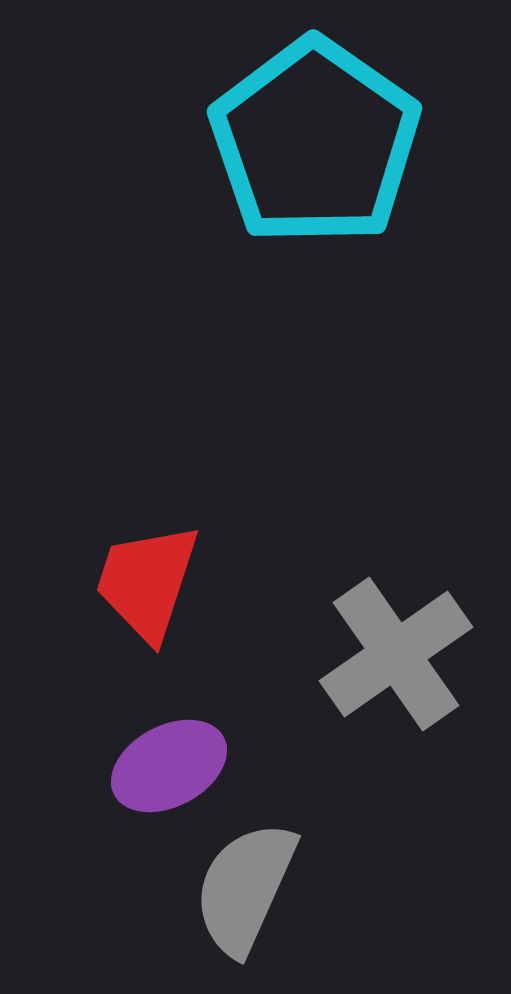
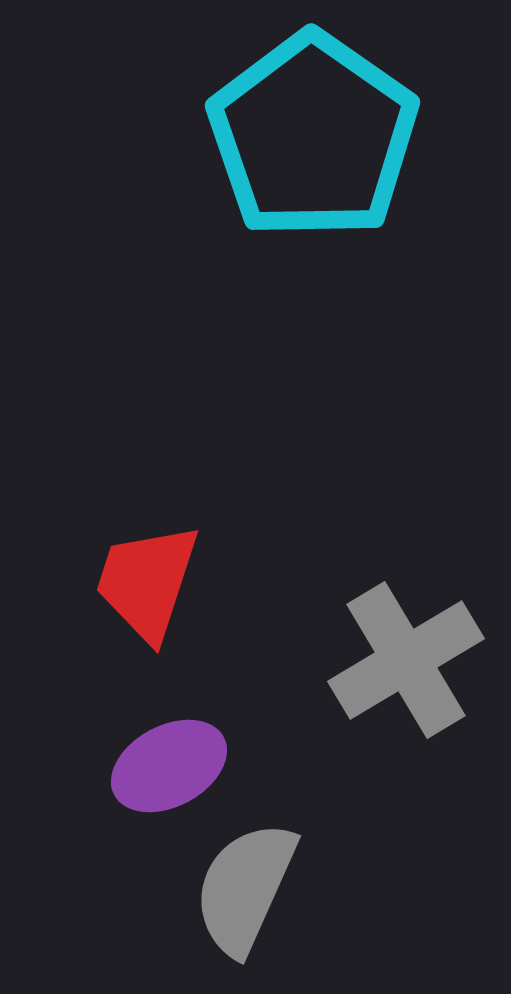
cyan pentagon: moved 2 px left, 6 px up
gray cross: moved 10 px right, 6 px down; rotated 4 degrees clockwise
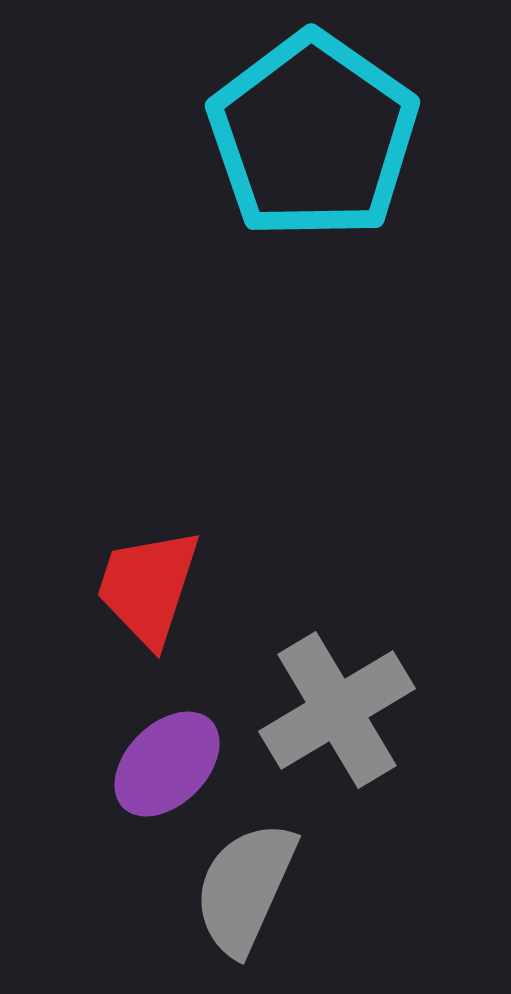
red trapezoid: moved 1 px right, 5 px down
gray cross: moved 69 px left, 50 px down
purple ellipse: moved 2 px left, 2 px up; rotated 17 degrees counterclockwise
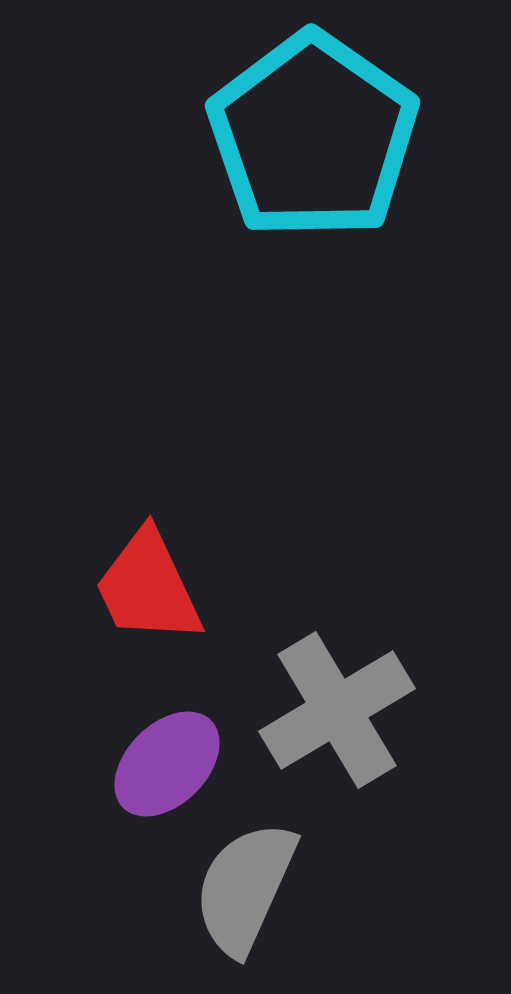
red trapezoid: rotated 43 degrees counterclockwise
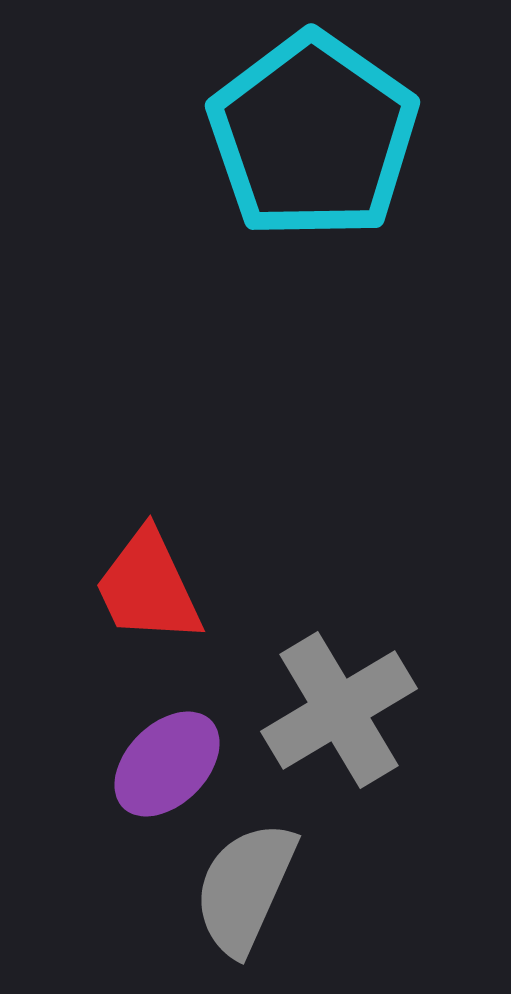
gray cross: moved 2 px right
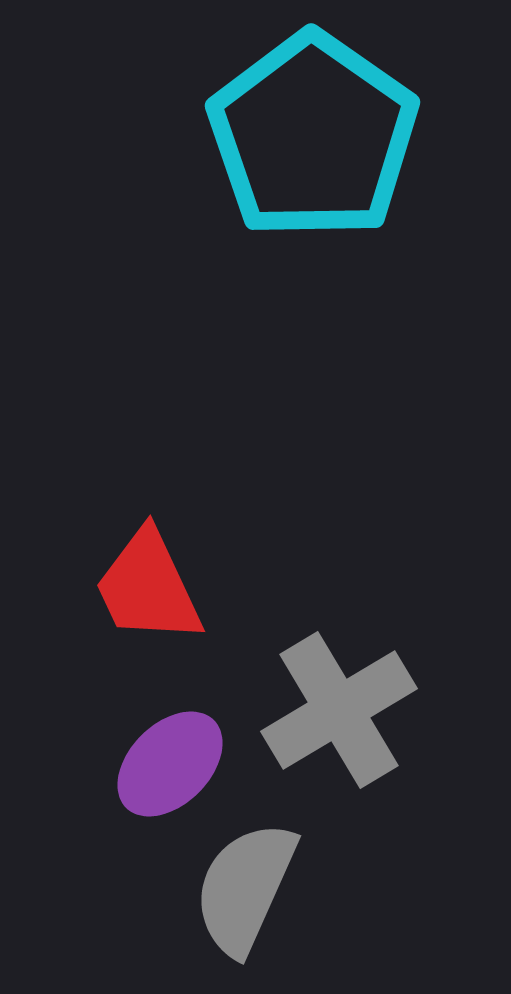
purple ellipse: moved 3 px right
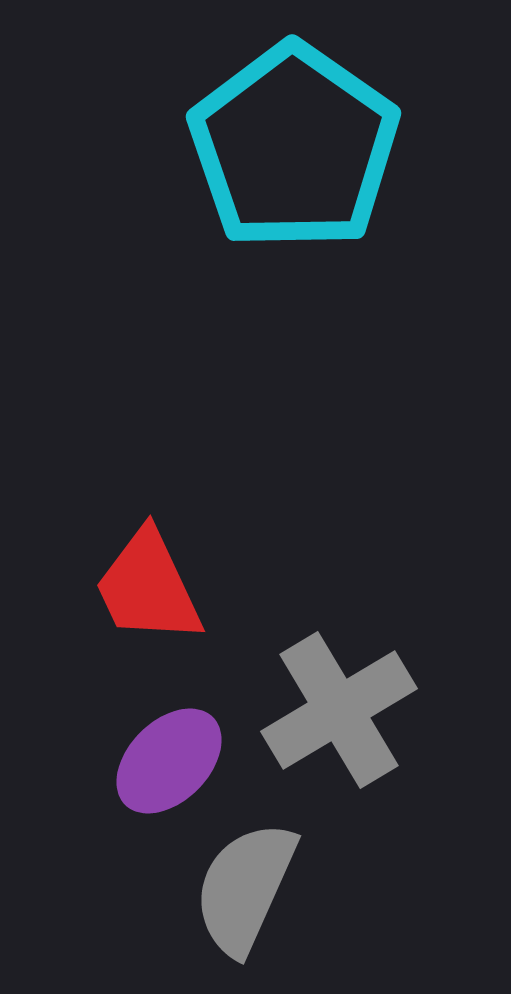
cyan pentagon: moved 19 px left, 11 px down
purple ellipse: moved 1 px left, 3 px up
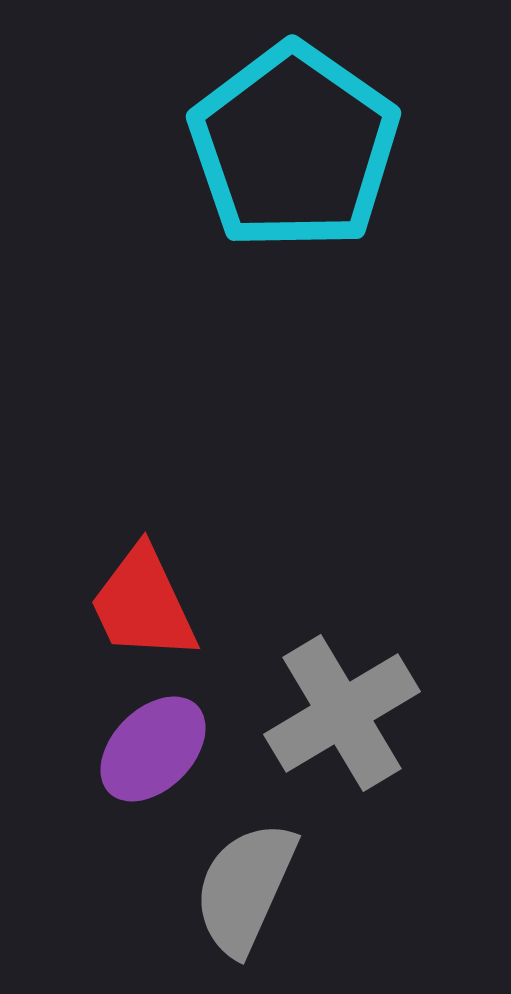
red trapezoid: moved 5 px left, 17 px down
gray cross: moved 3 px right, 3 px down
purple ellipse: moved 16 px left, 12 px up
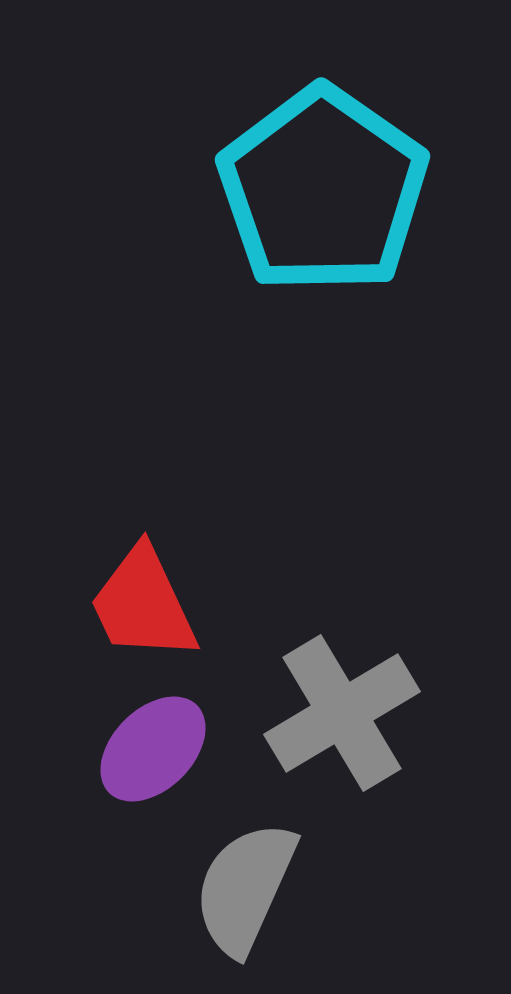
cyan pentagon: moved 29 px right, 43 px down
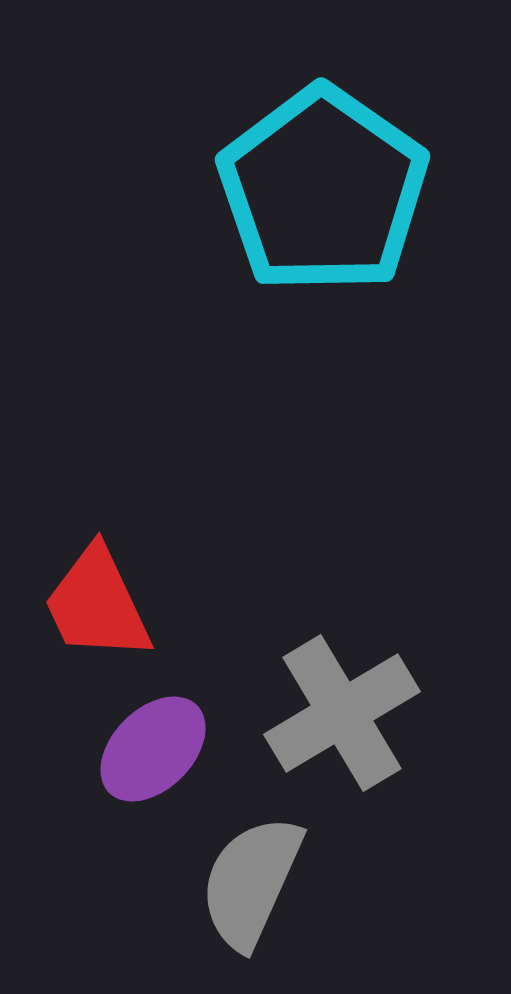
red trapezoid: moved 46 px left
gray semicircle: moved 6 px right, 6 px up
